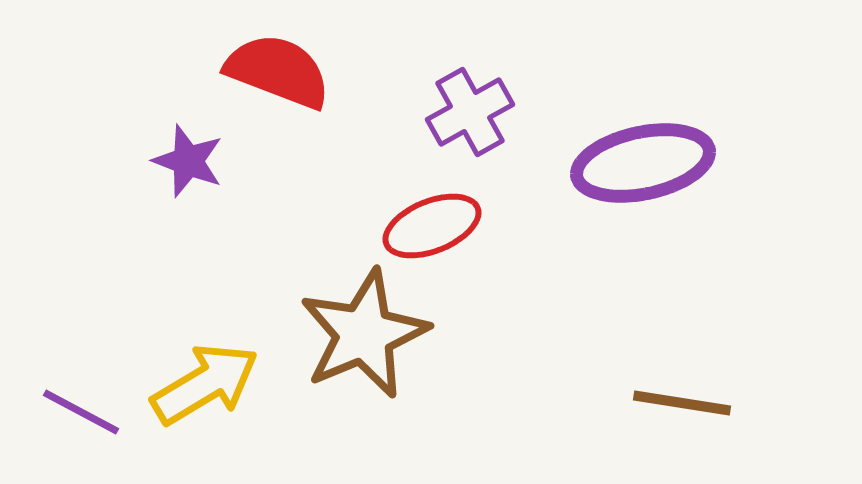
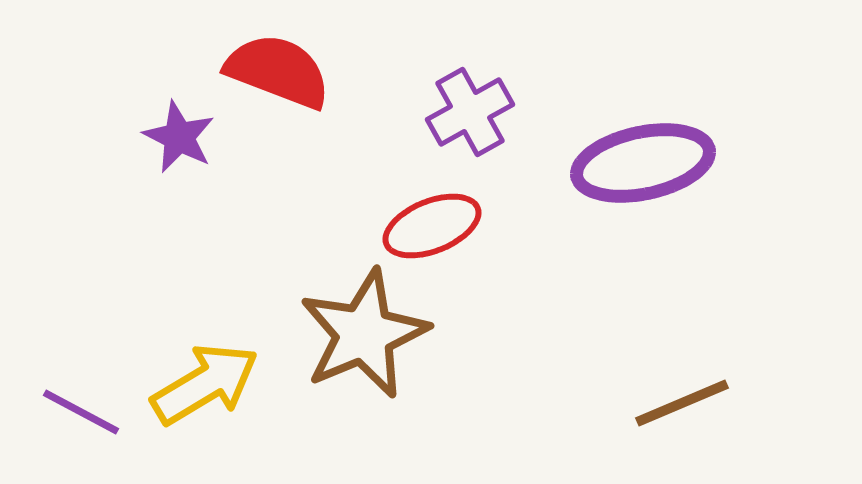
purple star: moved 9 px left, 24 px up; rotated 6 degrees clockwise
brown line: rotated 32 degrees counterclockwise
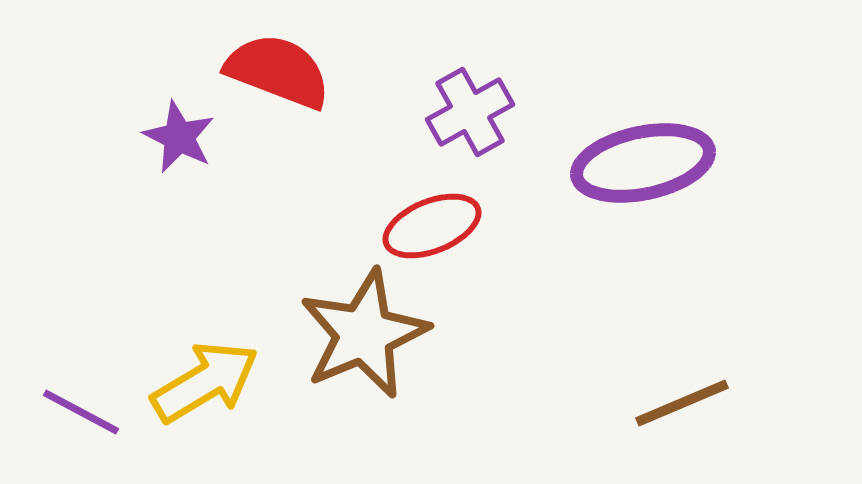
yellow arrow: moved 2 px up
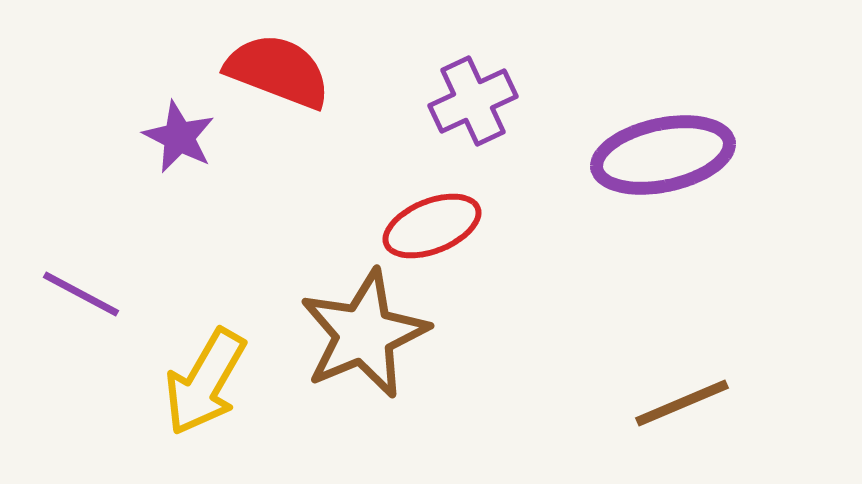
purple cross: moved 3 px right, 11 px up; rotated 4 degrees clockwise
purple ellipse: moved 20 px right, 8 px up
yellow arrow: rotated 151 degrees clockwise
purple line: moved 118 px up
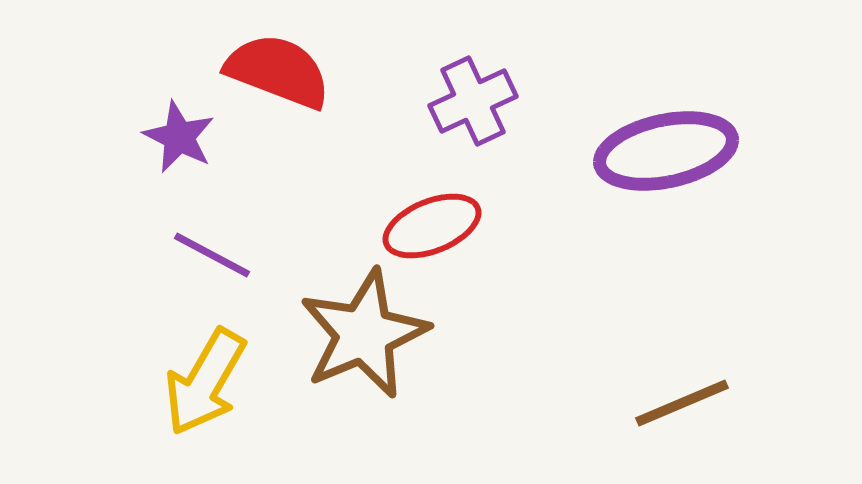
purple ellipse: moved 3 px right, 4 px up
purple line: moved 131 px right, 39 px up
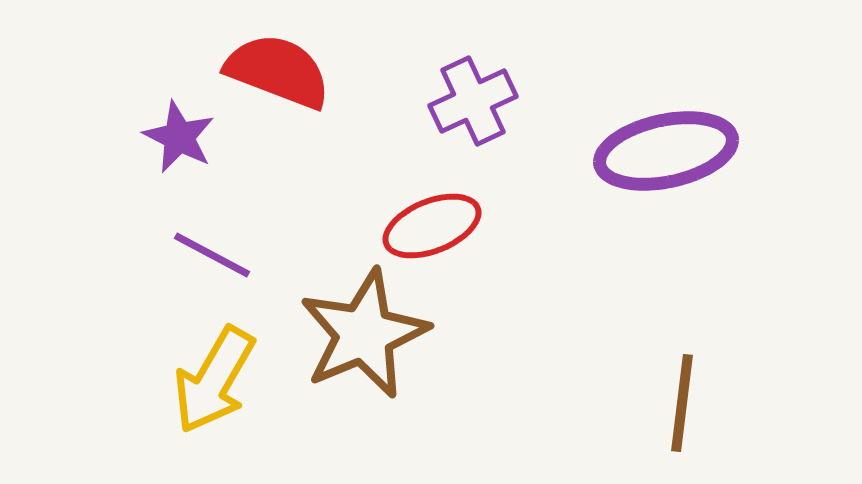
yellow arrow: moved 9 px right, 2 px up
brown line: rotated 60 degrees counterclockwise
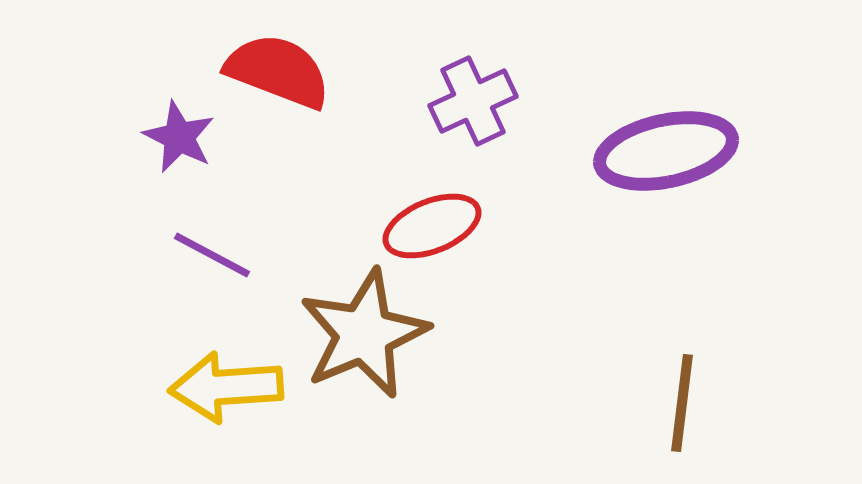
yellow arrow: moved 12 px right, 7 px down; rotated 56 degrees clockwise
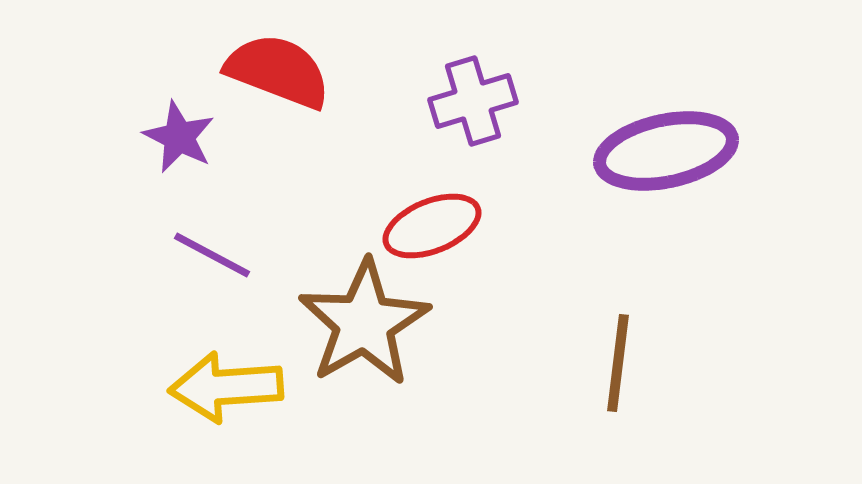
purple cross: rotated 8 degrees clockwise
brown star: moved 11 px up; rotated 7 degrees counterclockwise
brown line: moved 64 px left, 40 px up
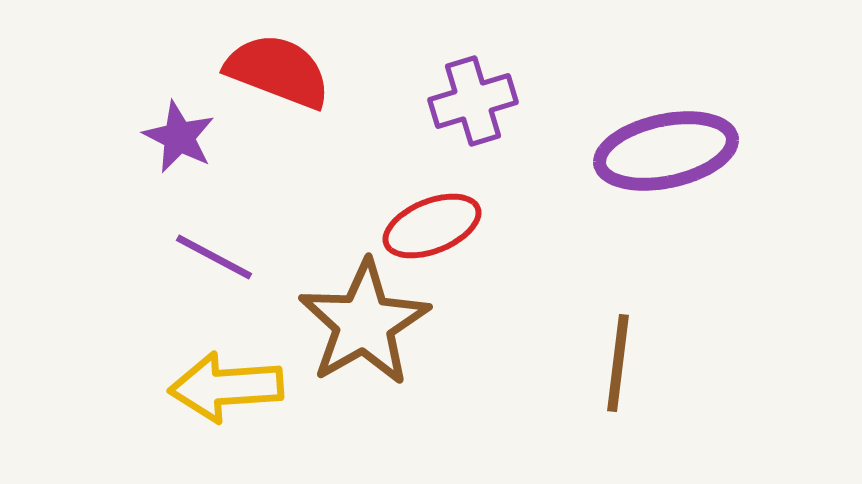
purple line: moved 2 px right, 2 px down
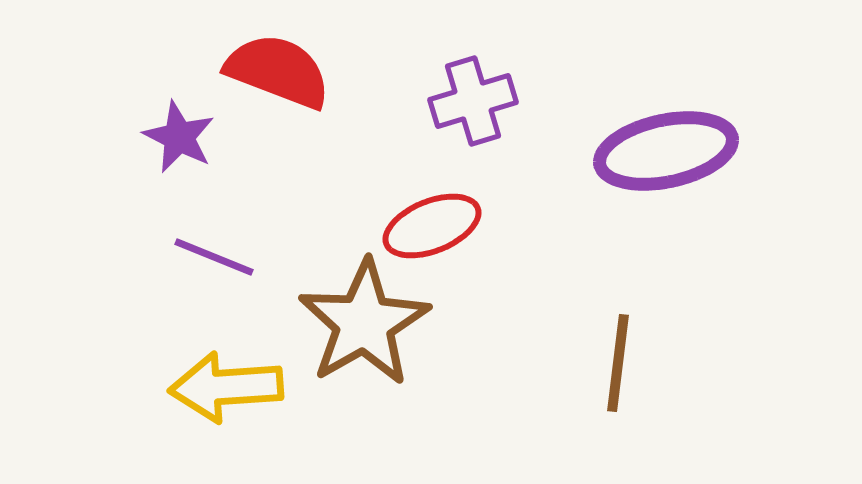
purple line: rotated 6 degrees counterclockwise
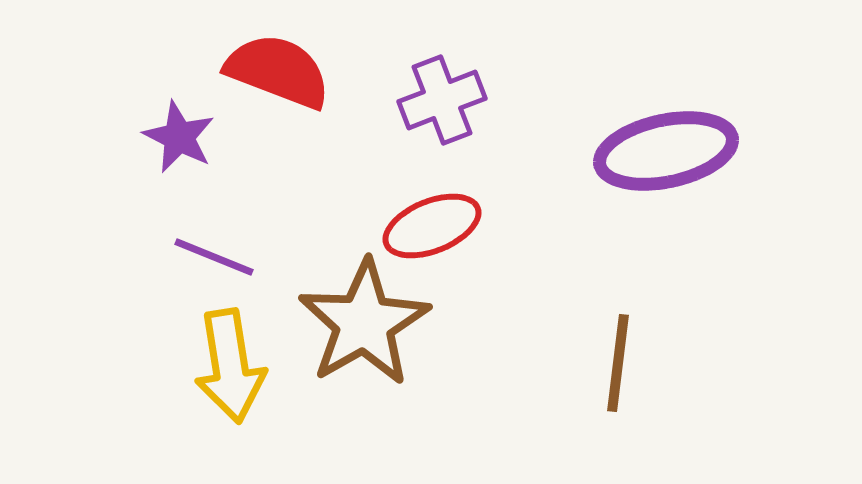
purple cross: moved 31 px left, 1 px up; rotated 4 degrees counterclockwise
yellow arrow: moved 4 px right, 21 px up; rotated 95 degrees counterclockwise
